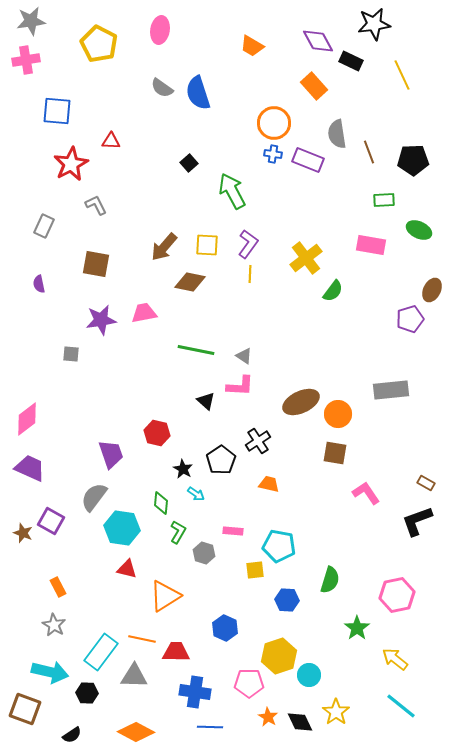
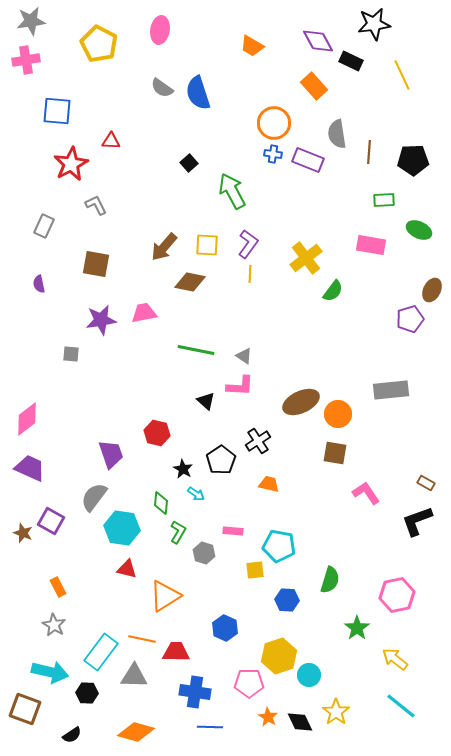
brown line at (369, 152): rotated 25 degrees clockwise
orange diamond at (136, 732): rotated 12 degrees counterclockwise
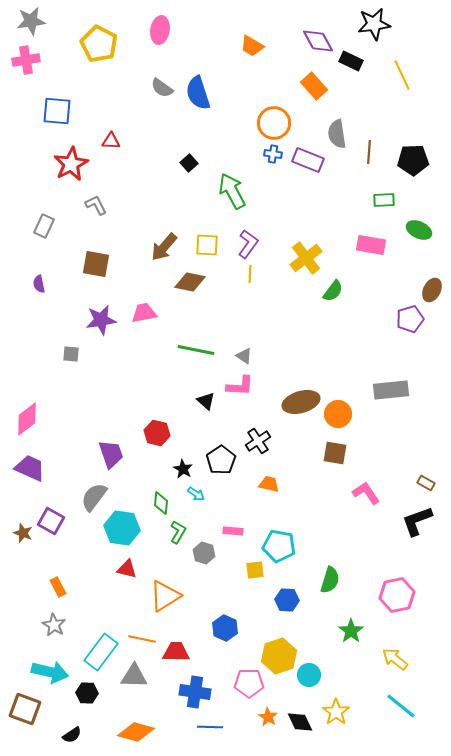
brown ellipse at (301, 402): rotated 9 degrees clockwise
green star at (357, 628): moved 6 px left, 3 px down
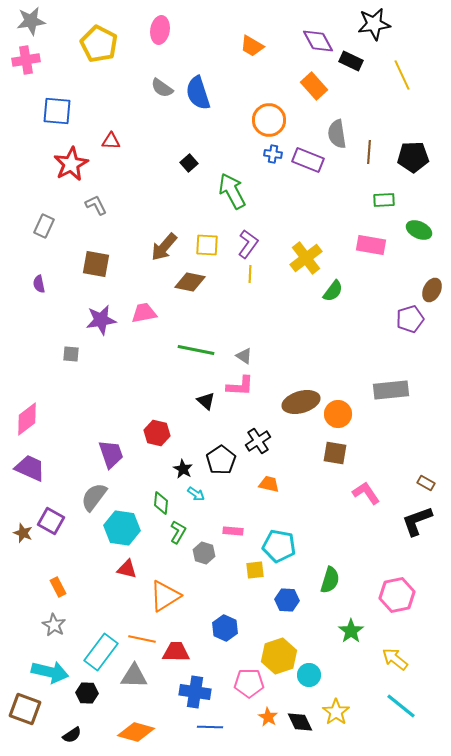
orange circle at (274, 123): moved 5 px left, 3 px up
black pentagon at (413, 160): moved 3 px up
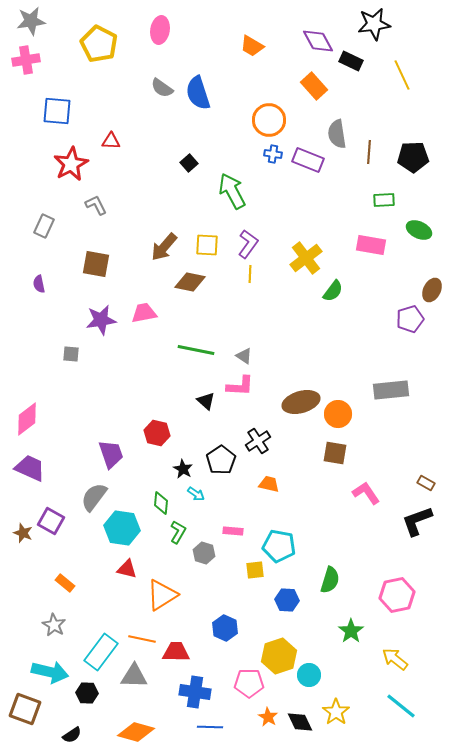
orange rectangle at (58, 587): moved 7 px right, 4 px up; rotated 24 degrees counterclockwise
orange triangle at (165, 596): moved 3 px left, 1 px up
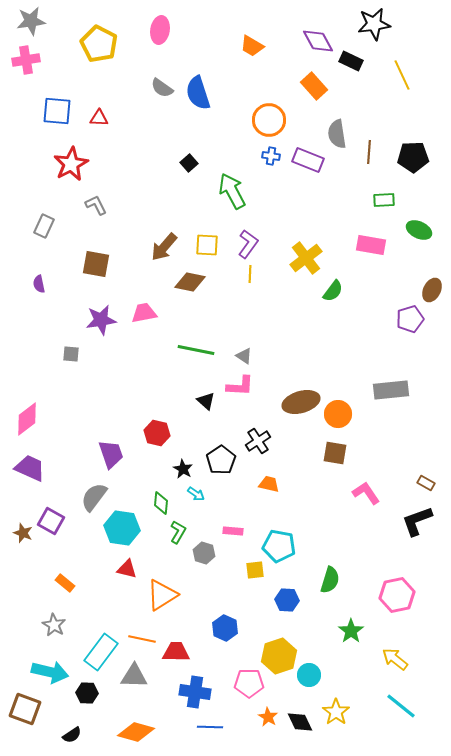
red triangle at (111, 141): moved 12 px left, 23 px up
blue cross at (273, 154): moved 2 px left, 2 px down
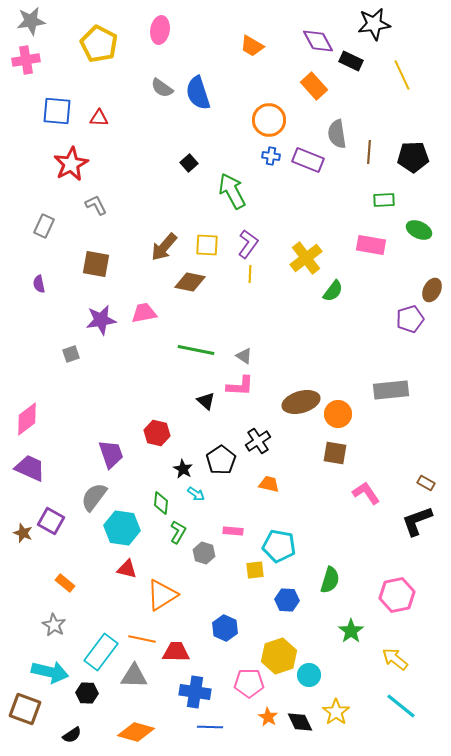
gray square at (71, 354): rotated 24 degrees counterclockwise
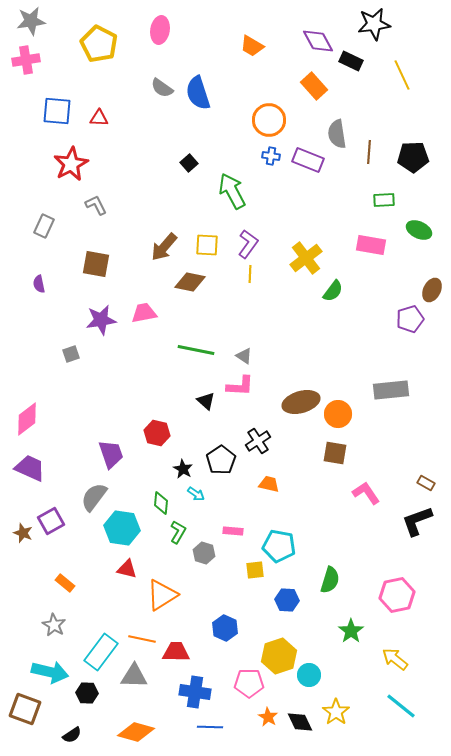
purple square at (51, 521): rotated 32 degrees clockwise
